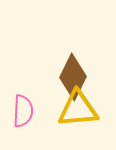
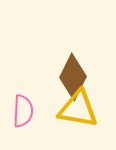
yellow triangle: rotated 15 degrees clockwise
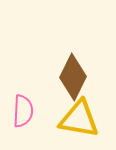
yellow triangle: moved 1 px right, 10 px down
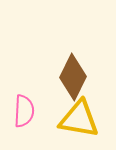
pink semicircle: moved 1 px right
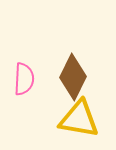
pink semicircle: moved 32 px up
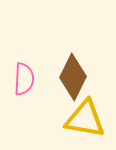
yellow triangle: moved 6 px right
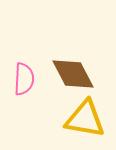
brown diamond: moved 3 px up; rotated 54 degrees counterclockwise
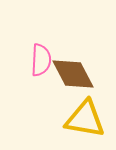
pink semicircle: moved 17 px right, 19 px up
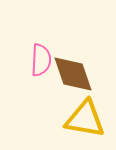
brown diamond: rotated 9 degrees clockwise
